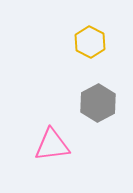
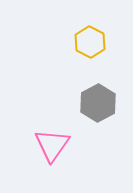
pink triangle: rotated 48 degrees counterclockwise
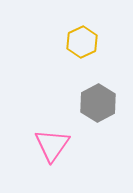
yellow hexagon: moved 8 px left; rotated 8 degrees clockwise
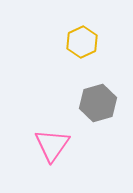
gray hexagon: rotated 12 degrees clockwise
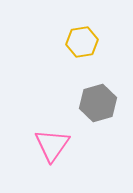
yellow hexagon: rotated 16 degrees clockwise
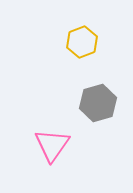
yellow hexagon: rotated 12 degrees counterclockwise
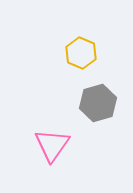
yellow hexagon: moved 1 px left, 11 px down; rotated 16 degrees counterclockwise
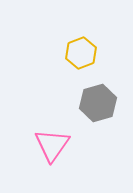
yellow hexagon: rotated 16 degrees clockwise
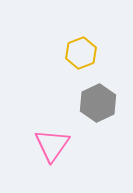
gray hexagon: rotated 9 degrees counterclockwise
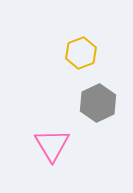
pink triangle: rotated 6 degrees counterclockwise
